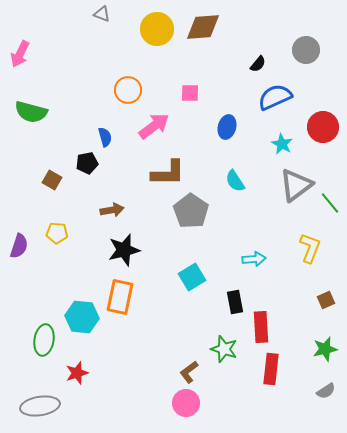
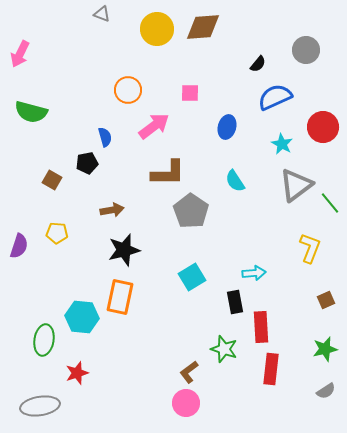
cyan arrow at (254, 259): moved 14 px down
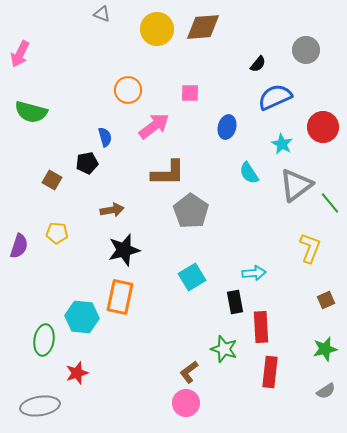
cyan semicircle at (235, 181): moved 14 px right, 8 px up
red rectangle at (271, 369): moved 1 px left, 3 px down
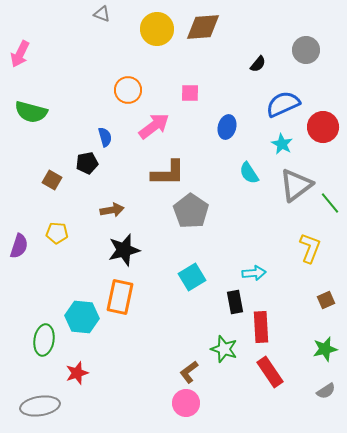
blue semicircle at (275, 97): moved 8 px right, 7 px down
red rectangle at (270, 372): rotated 40 degrees counterclockwise
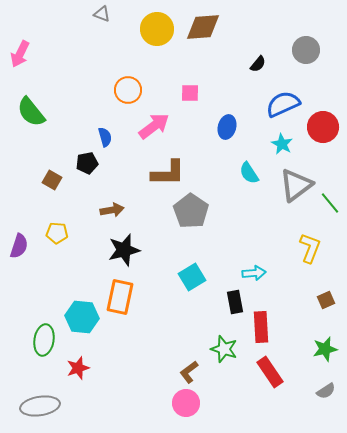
green semicircle at (31, 112): rotated 36 degrees clockwise
red star at (77, 373): moved 1 px right, 5 px up
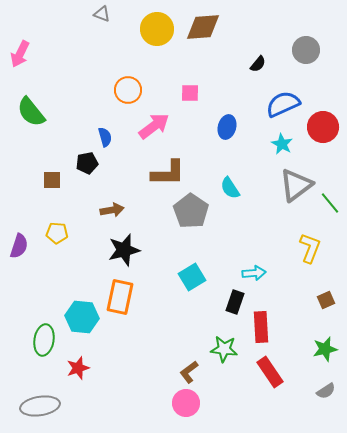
cyan semicircle at (249, 173): moved 19 px left, 15 px down
brown square at (52, 180): rotated 30 degrees counterclockwise
black rectangle at (235, 302): rotated 30 degrees clockwise
green star at (224, 349): rotated 12 degrees counterclockwise
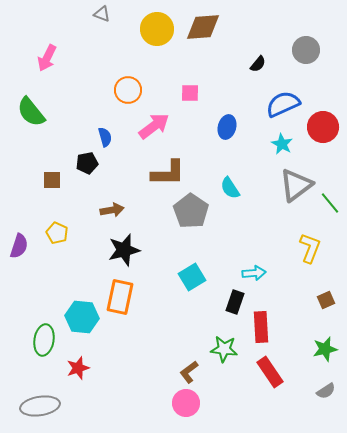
pink arrow at (20, 54): moved 27 px right, 4 px down
yellow pentagon at (57, 233): rotated 20 degrees clockwise
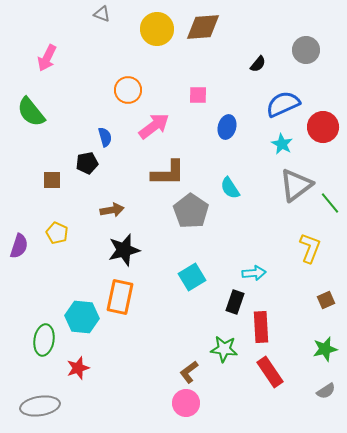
pink square at (190, 93): moved 8 px right, 2 px down
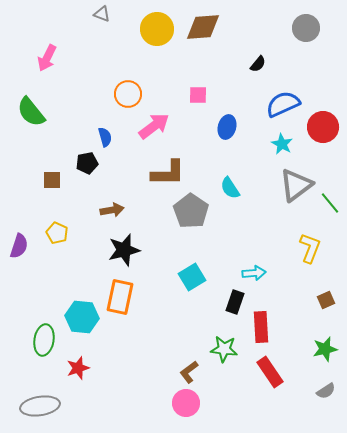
gray circle at (306, 50): moved 22 px up
orange circle at (128, 90): moved 4 px down
